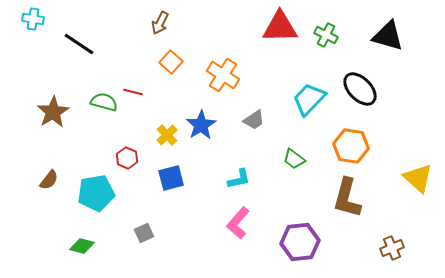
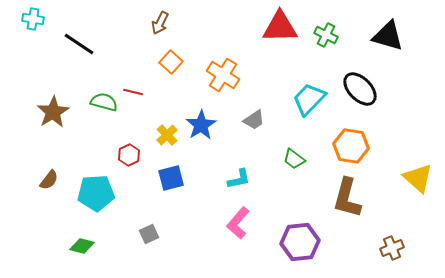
red hexagon: moved 2 px right, 3 px up; rotated 10 degrees clockwise
cyan pentagon: rotated 6 degrees clockwise
gray square: moved 5 px right, 1 px down
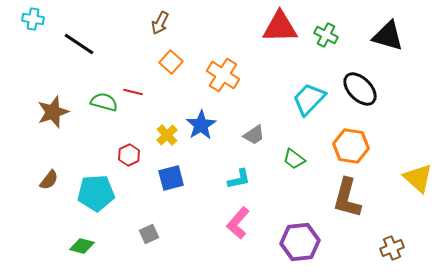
brown star: rotated 12 degrees clockwise
gray trapezoid: moved 15 px down
